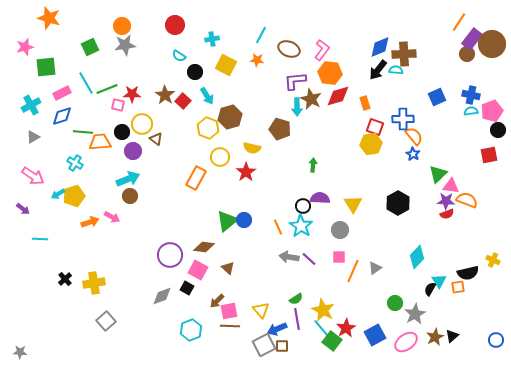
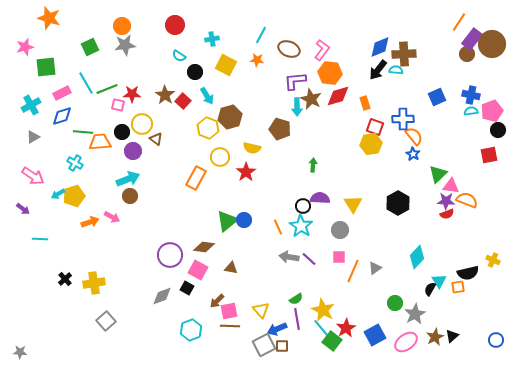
brown triangle at (228, 268): moved 3 px right; rotated 32 degrees counterclockwise
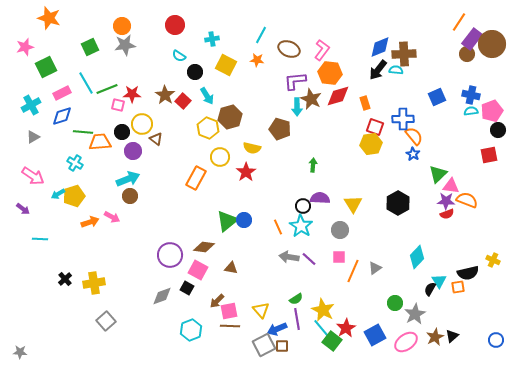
green square at (46, 67): rotated 20 degrees counterclockwise
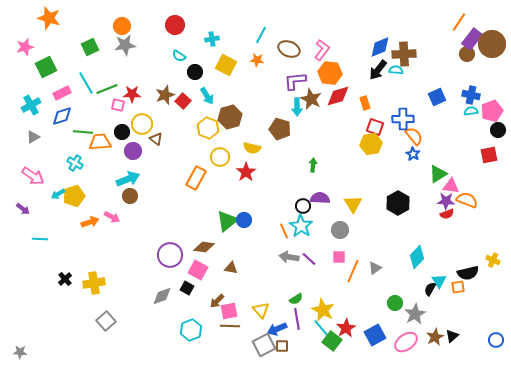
brown star at (165, 95): rotated 18 degrees clockwise
green triangle at (438, 174): rotated 12 degrees clockwise
orange line at (278, 227): moved 6 px right, 4 px down
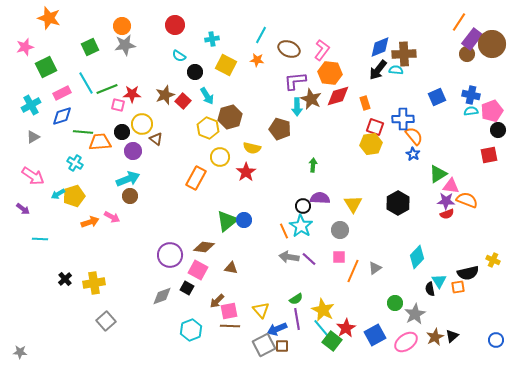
black semicircle at (430, 289): rotated 40 degrees counterclockwise
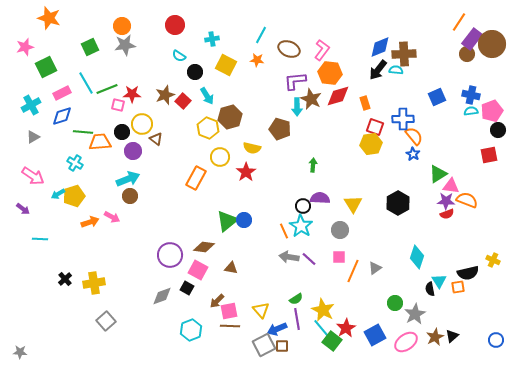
cyan diamond at (417, 257): rotated 25 degrees counterclockwise
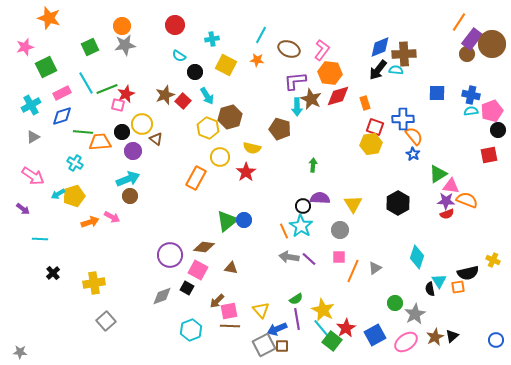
red star at (132, 94): moved 6 px left; rotated 24 degrees counterclockwise
blue square at (437, 97): moved 4 px up; rotated 24 degrees clockwise
black cross at (65, 279): moved 12 px left, 6 px up
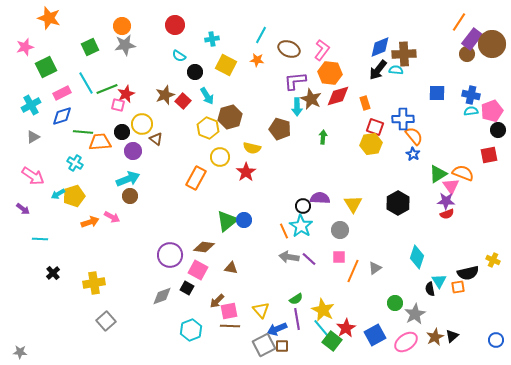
green arrow at (313, 165): moved 10 px right, 28 px up
pink triangle at (451, 186): rotated 48 degrees clockwise
orange semicircle at (467, 200): moved 4 px left, 27 px up
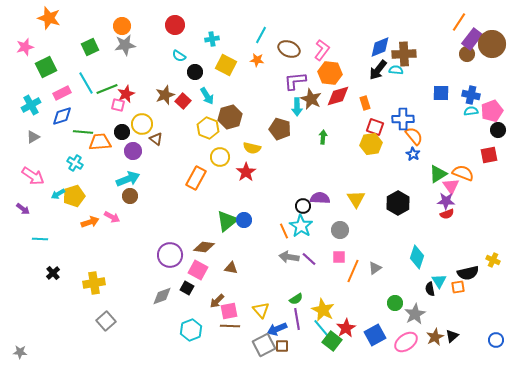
blue square at (437, 93): moved 4 px right
yellow triangle at (353, 204): moved 3 px right, 5 px up
